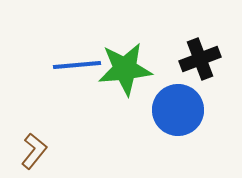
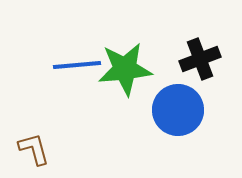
brown L-shape: moved 2 px up; rotated 54 degrees counterclockwise
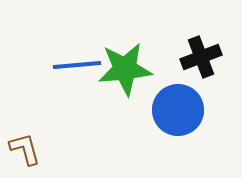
black cross: moved 1 px right, 2 px up
brown L-shape: moved 9 px left
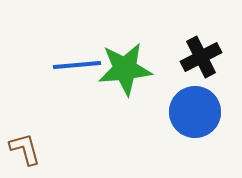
black cross: rotated 6 degrees counterclockwise
blue circle: moved 17 px right, 2 px down
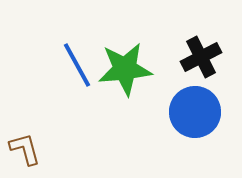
blue line: rotated 66 degrees clockwise
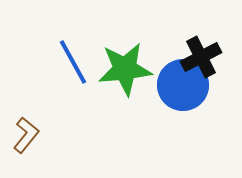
blue line: moved 4 px left, 3 px up
blue circle: moved 12 px left, 27 px up
brown L-shape: moved 1 px right, 14 px up; rotated 54 degrees clockwise
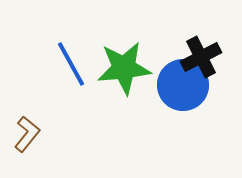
blue line: moved 2 px left, 2 px down
green star: moved 1 px left, 1 px up
brown L-shape: moved 1 px right, 1 px up
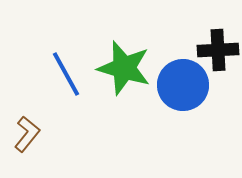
black cross: moved 17 px right, 7 px up; rotated 24 degrees clockwise
blue line: moved 5 px left, 10 px down
green star: rotated 22 degrees clockwise
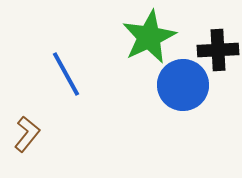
green star: moved 25 px right, 31 px up; rotated 30 degrees clockwise
